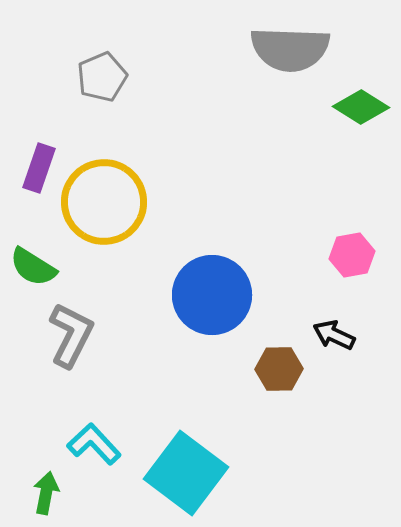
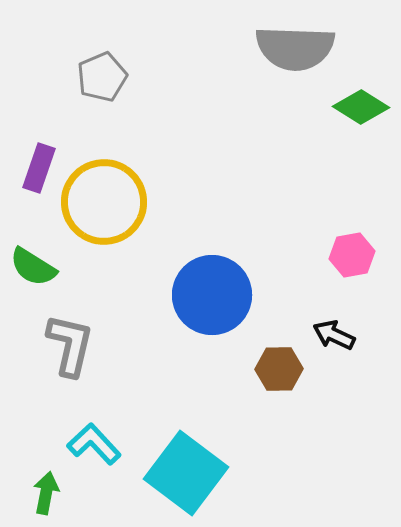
gray semicircle: moved 5 px right, 1 px up
gray L-shape: moved 1 px left, 10 px down; rotated 14 degrees counterclockwise
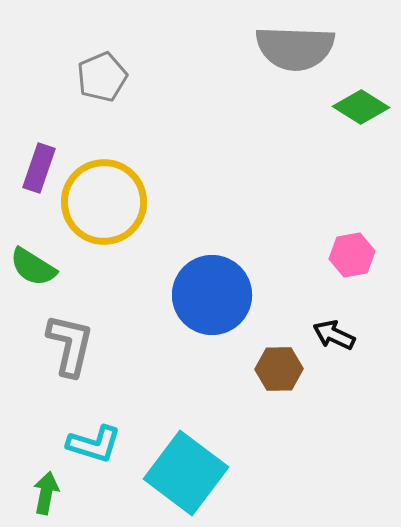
cyan L-shape: rotated 150 degrees clockwise
